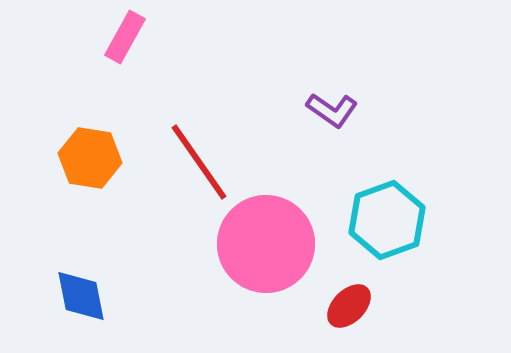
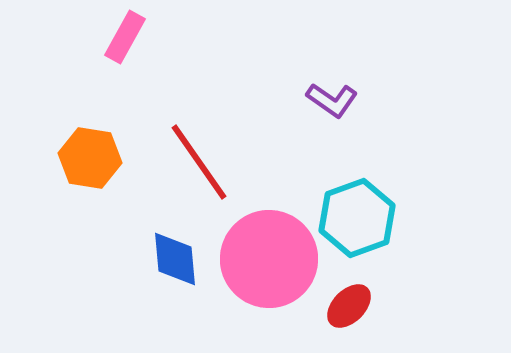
purple L-shape: moved 10 px up
cyan hexagon: moved 30 px left, 2 px up
pink circle: moved 3 px right, 15 px down
blue diamond: moved 94 px right, 37 px up; rotated 6 degrees clockwise
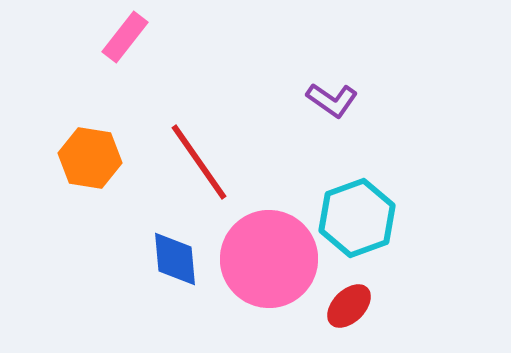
pink rectangle: rotated 9 degrees clockwise
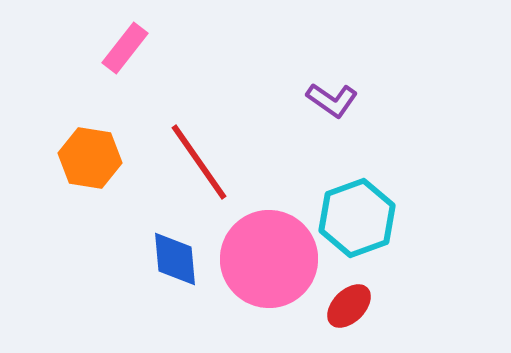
pink rectangle: moved 11 px down
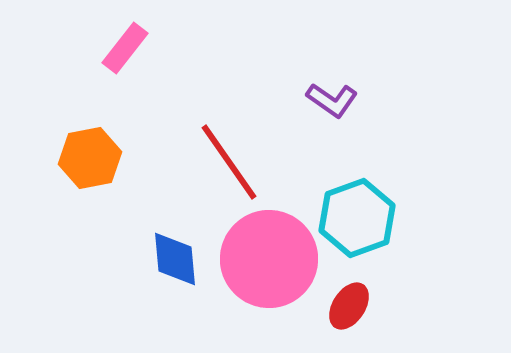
orange hexagon: rotated 20 degrees counterclockwise
red line: moved 30 px right
red ellipse: rotated 12 degrees counterclockwise
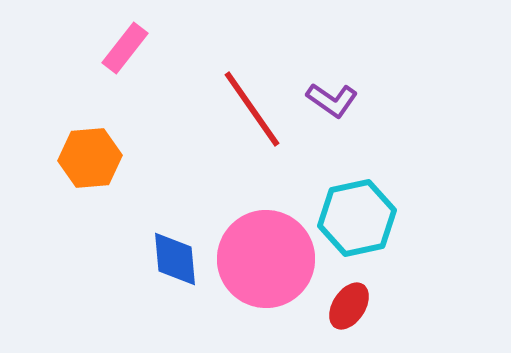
orange hexagon: rotated 6 degrees clockwise
red line: moved 23 px right, 53 px up
cyan hexagon: rotated 8 degrees clockwise
pink circle: moved 3 px left
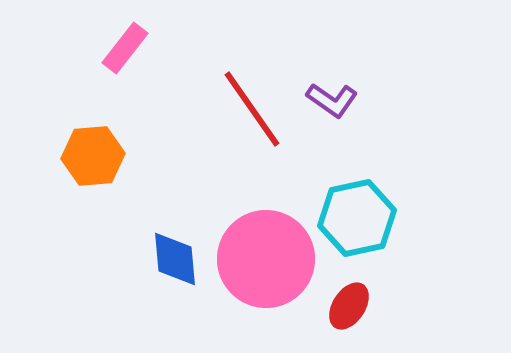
orange hexagon: moved 3 px right, 2 px up
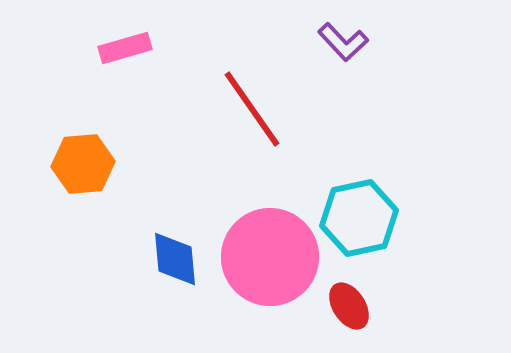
pink rectangle: rotated 36 degrees clockwise
purple L-shape: moved 11 px right, 58 px up; rotated 12 degrees clockwise
orange hexagon: moved 10 px left, 8 px down
cyan hexagon: moved 2 px right
pink circle: moved 4 px right, 2 px up
red ellipse: rotated 66 degrees counterclockwise
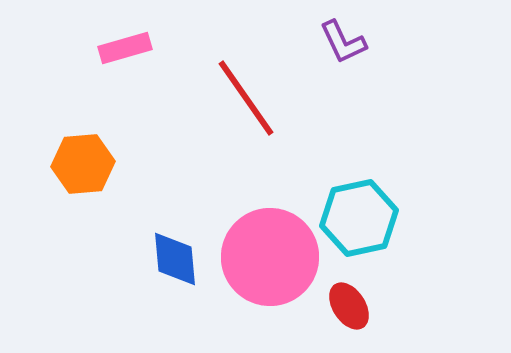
purple L-shape: rotated 18 degrees clockwise
red line: moved 6 px left, 11 px up
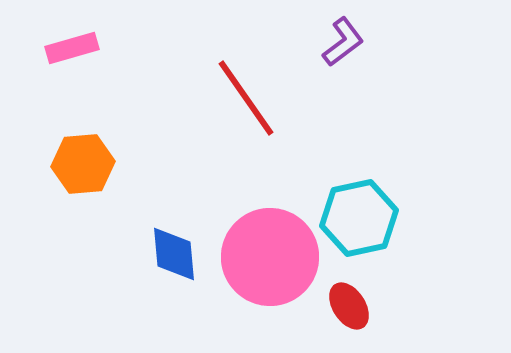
purple L-shape: rotated 102 degrees counterclockwise
pink rectangle: moved 53 px left
blue diamond: moved 1 px left, 5 px up
